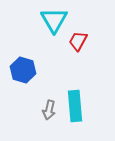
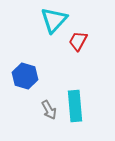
cyan triangle: rotated 12 degrees clockwise
blue hexagon: moved 2 px right, 6 px down
gray arrow: rotated 42 degrees counterclockwise
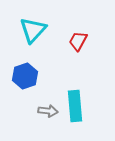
cyan triangle: moved 21 px left, 10 px down
blue hexagon: rotated 25 degrees clockwise
gray arrow: moved 1 px left, 1 px down; rotated 54 degrees counterclockwise
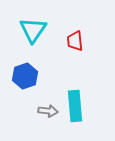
cyan triangle: rotated 8 degrees counterclockwise
red trapezoid: moved 3 px left; rotated 35 degrees counterclockwise
